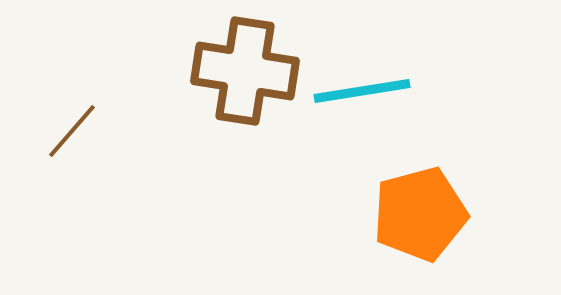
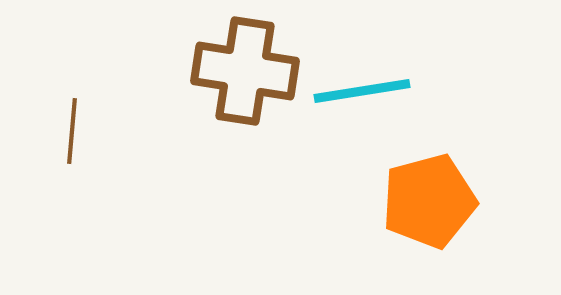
brown line: rotated 36 degrees counterclockwise
orange pentagon: moved 9 px right, 13 px up
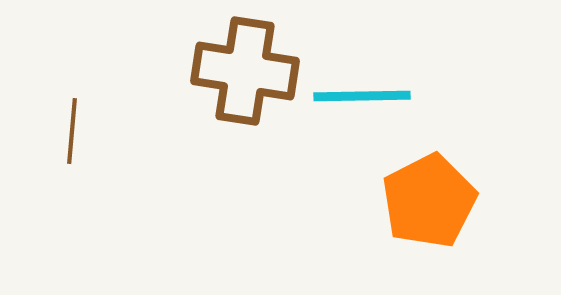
cyan line: moved 5 px down; rotated 8 degrees clockwise
orange pentagon: rotated 12 degrees counterclockwise
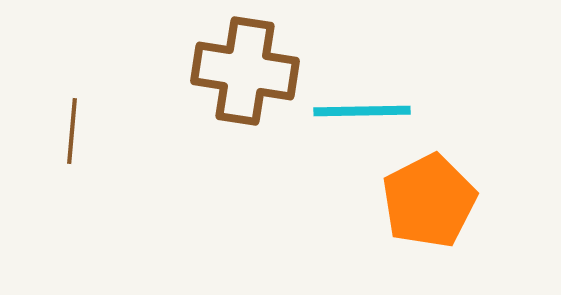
cyan line: moved 15 px down
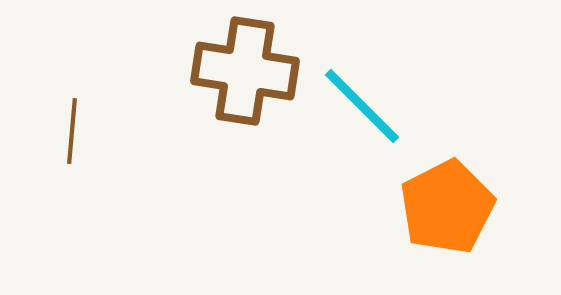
cyan line: moved 5 px up; rotated 46 degrees clockwise
orange pentagon: moved 18 px right, 6 px down
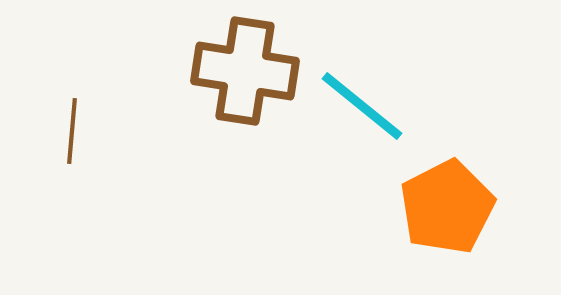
cyan line: rotated 6 degrees counterclockwise
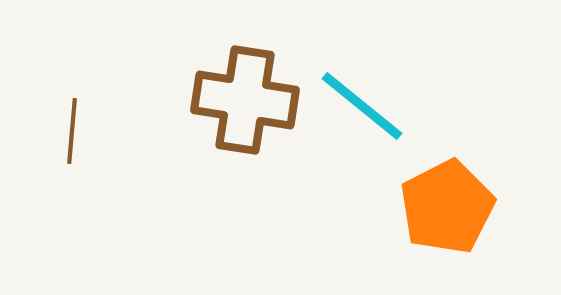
brown cross: moved 29 px down
